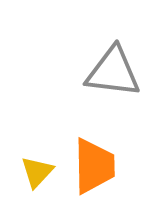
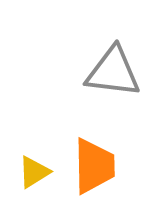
yellow triangle: moved 3 px left; rotated 15 degrees clockwise
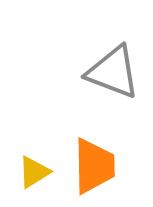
gray triangle: rotated 14 degrees clockwise
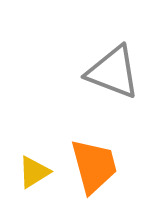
orange trapezoid: rotated 14 degrees counterclockwise
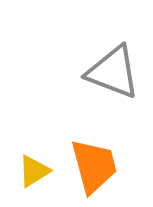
yellow triangle: moved 1 px up
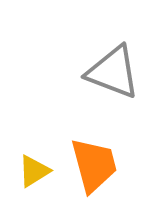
orange trapezoid: moved 1 px up
